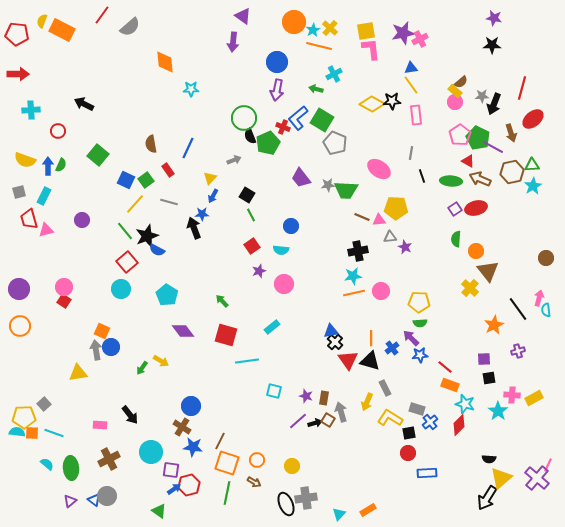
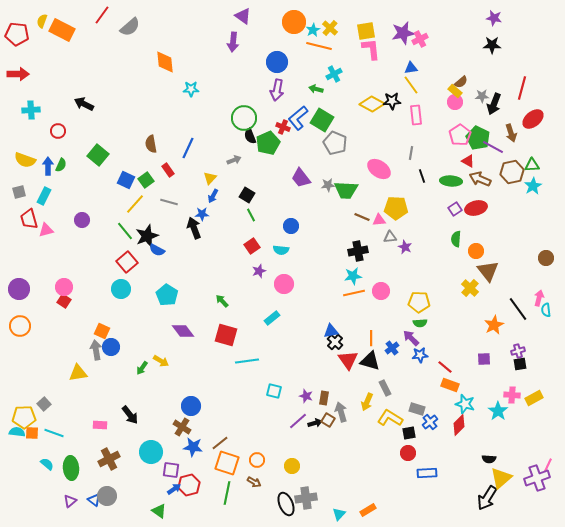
cyan rectangle at (272, 327): moved 9 px up
black square at (489, 378): moved 31 px right, 14 px up
brown line at (220, 441): moved 2 px down; rotated 24 degrees clockwise
purple cross at (537, 478): rotated 30 degrees clockwise
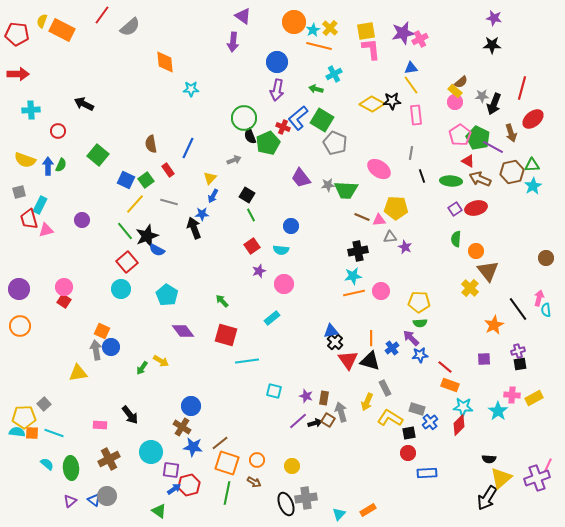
cyan rectangle at (44, 196): moved 4 px left, 9 px down
cyan star at (465, 404): moved 2 px left, 3 px down; rotated 12 degrees counterclockwise
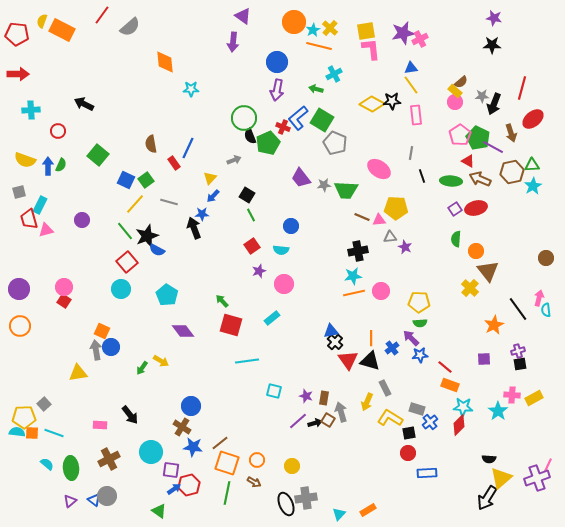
red rectangle at (168, 170): moved 6 px right, 7 px up
gray star at (328, 185): moved 4 px left
blue arrow at (213, 196): rotated 16 degrees clockwise
red square at (226, 335): moved 5 px right, 10 px up
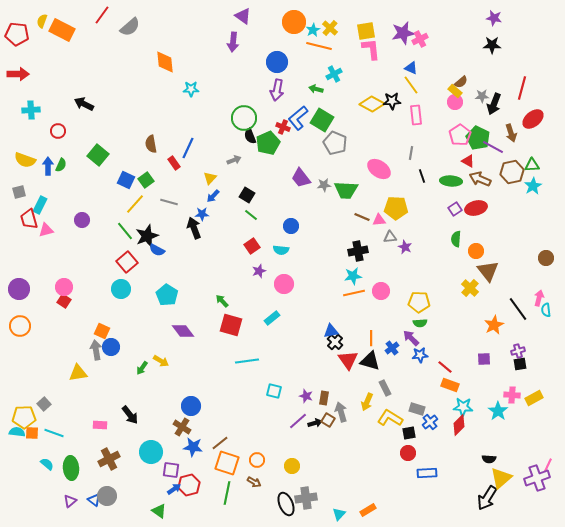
blue triangle at (411, 68): rotated 32 degrees clockwise
green line at (251, 215): rotated 24 degrees counterclockwise
